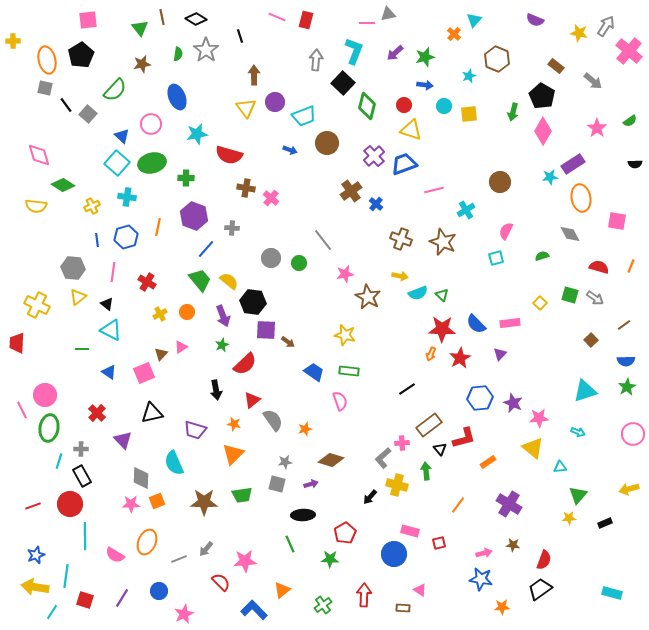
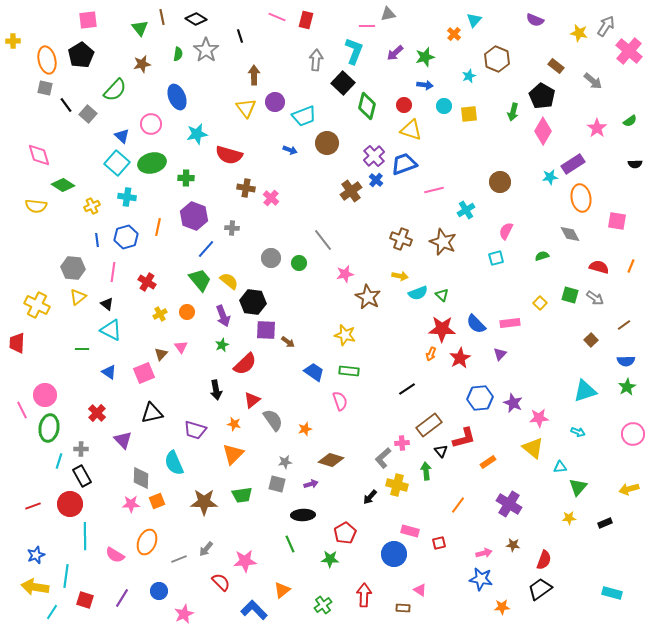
pink line at (367, 23): moved 3 px down
blue cross at (376, 204): moved 24 px up
pink triangle at (181, 347): rotated 32 degrees counterclockwise
black triangle at (440, 449): moved 1 px right, 2 px down
green triangle at (578, 495): moved 8 px up
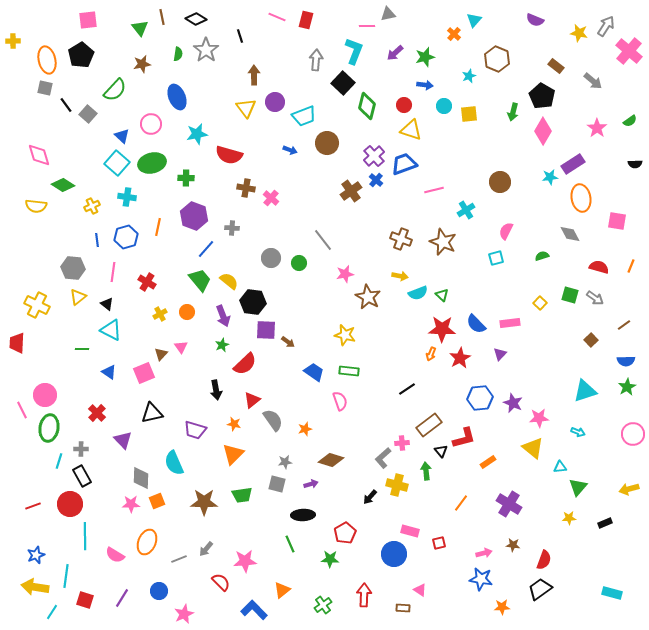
orange line at (458, 505): moved 3 px right, 2 px up
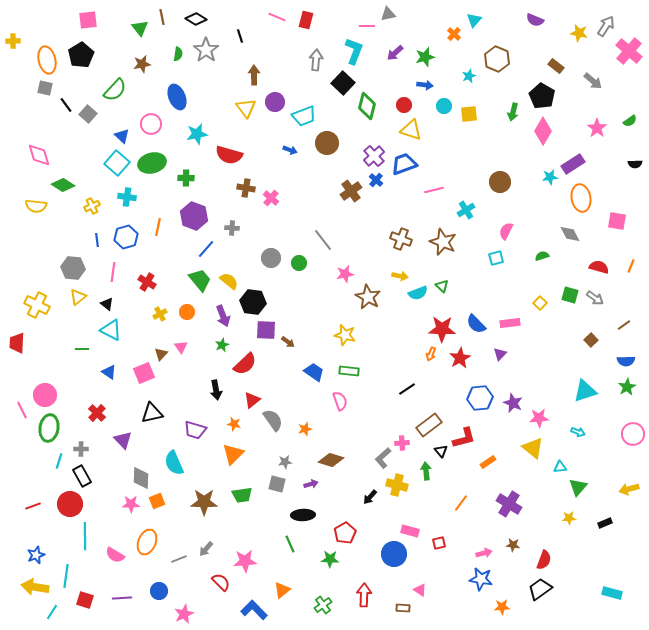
green triangle at (442, 295): moved 9 px up
purple line at (122, 598): rotated 54 degrees clockwise
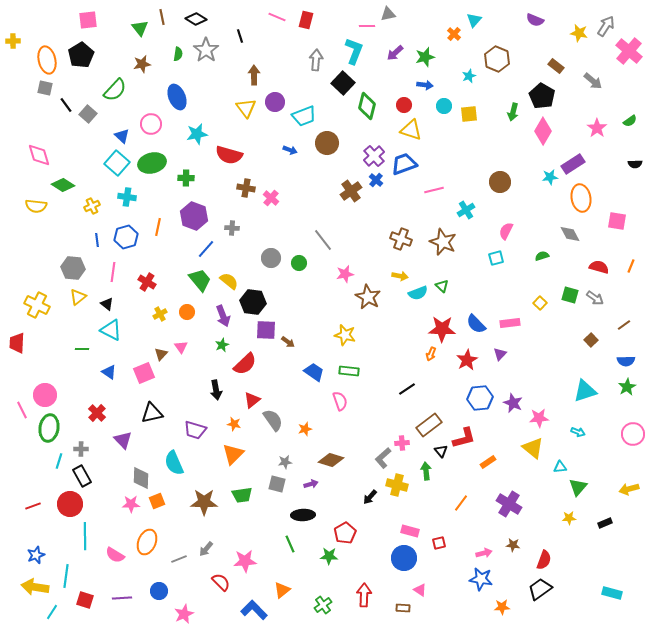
red star at (460, 358): moved 7 px right, 2 px down
blue circle at (394, 554): moved 10 px right, 4 px down
green star at (330, 559): moved 1 px left, 3 px up
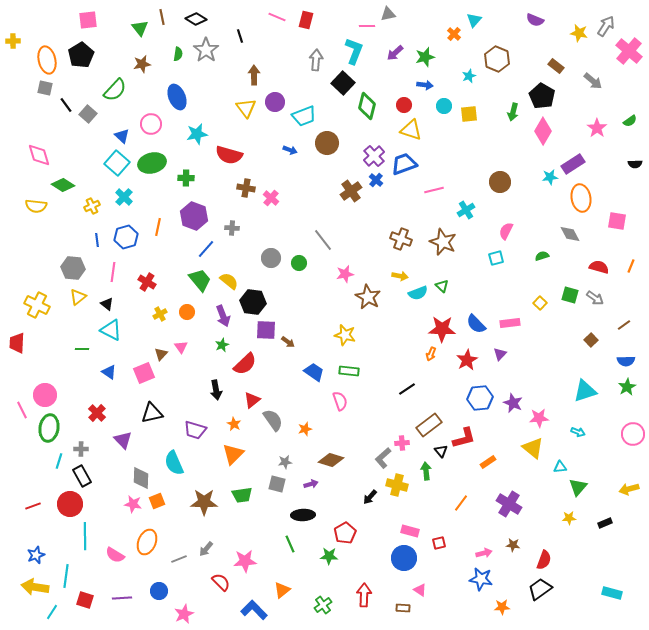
cyan cross at (127, 197): moved 3 px left; rotated 36 degrees clockwise
orange star at (234, 424): rotated 16 degrees clockwise
pink star at (131, 504): moved 2 px right; rotated 12 degrees clockwise
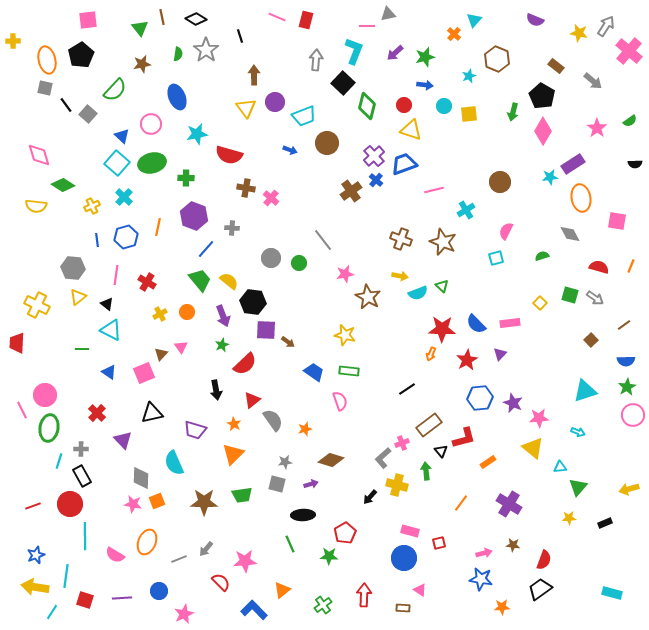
pink line at (113, 272): moved 3 px right, 3 px down
pink circle at (633, 434): moved 19 px up
pink cross at (402, 443): rotated 16 degrees counterclockwise
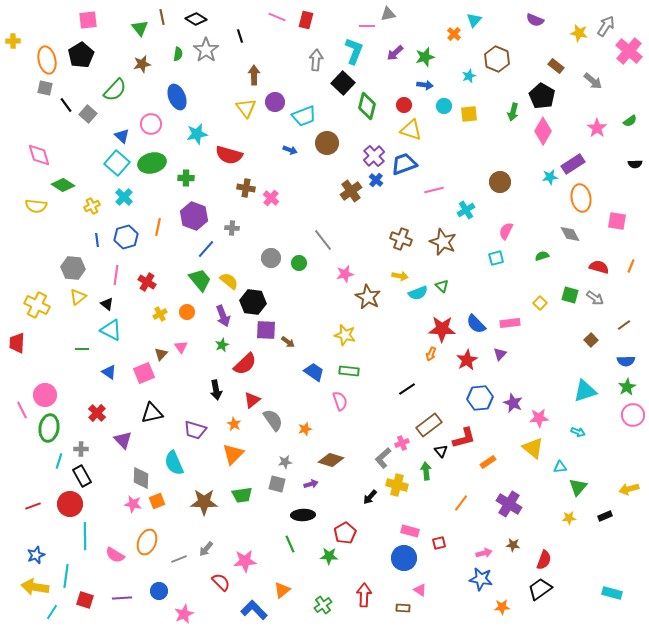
black rectangle at (605, 523): moved 7 px up
